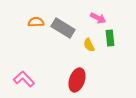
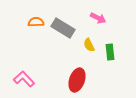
green rectangle: moved 14 px down
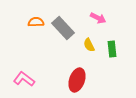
gray rectangle: rotated 15 degrees clockwise
green rectangle: moved 2 px right, 3 px up
pink L-shape: rotated 10 degrees counterclockwise
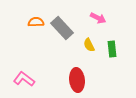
gray rectangle: moved 1 px left
red ellipse: rotated 25 degrees counterclockwise
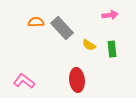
pink arrow: moved 12 px right, 3 px up; rotated 35 degrees counterclockwise
yellow semicircle: rotated 32 degrees counterclockwise
pink L-shape: moved 2 px down
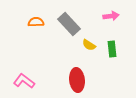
pink arrow: moved 1 px right, 1 px down
gray rectangle: moved 7 px right, 4 px up
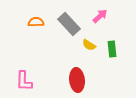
pink arrow: moved 11 px left; rotated 35 degrees counterclockwise
pink L-shape: rotated 125 degrees counterclockwise
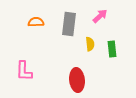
gray rectangle: rotated 50 degrees clockwise
yellow semicircle: moved 1 px right, 1 px up; rotated 128 degrees counterclockwise
pink L-shape: moved 10 px up
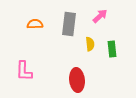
orange semicircle: moved 1 px left, 2 px down
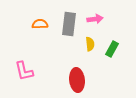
pink arrow: moved 5 px left, 3 px down; rotated 35 degrees clockwise
orange semicircle: moved 5 px right
green rectangle: rotated 35 degrees clockwise
pink L-shape: rotated 15 degrees counterclockwise
